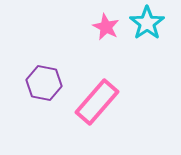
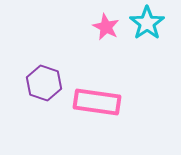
purple hexagon: rotated 8 degrees clockwise
pink rectangle: rotated 57 degrees clockwise
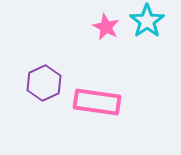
cyan star: moved 2 px up
purple hexagon: rotated 16 degrees clockwise
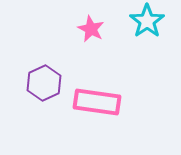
pink star: moved 15 px left, 2 px down
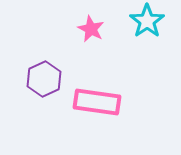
purple hexagon: moved 4 px up
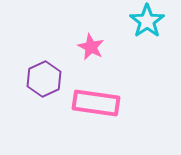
pink star: moved 18 px down
pink rectangle: moved 1 px left, 1 px down
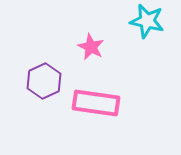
cyan star: rotated 24 degrees counterclockwise
purple hexagon: moved 2 px down
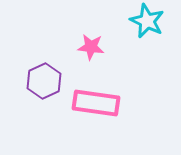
cyan star: rotated 12 degrees clockwise
pink star: rotated 20 degrees counterclockwise
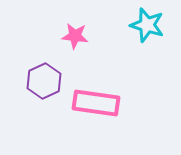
cyan star: moved 4 px down; rotated 8 degrees counterclockwise
pink star: moved 16 px left, 11 px up
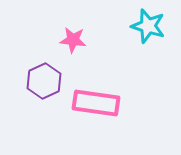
cyan star: moved 1 px right, 1 px down
pink star: moved 2 px left, 4 px down
